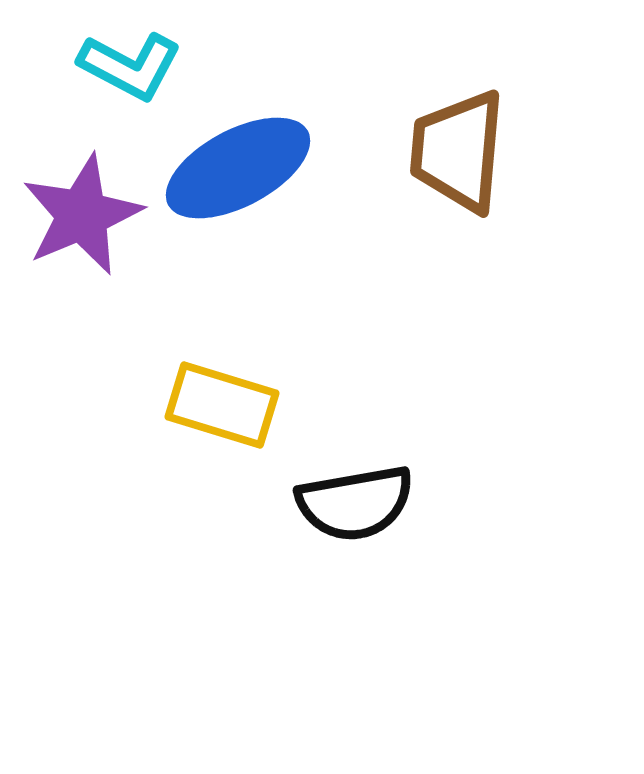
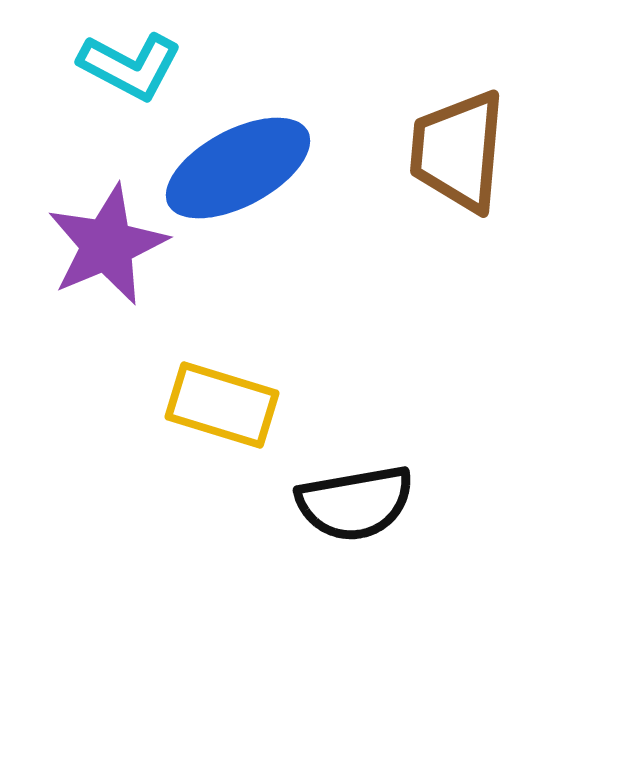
purple star: moved 25 px right, 30 px down
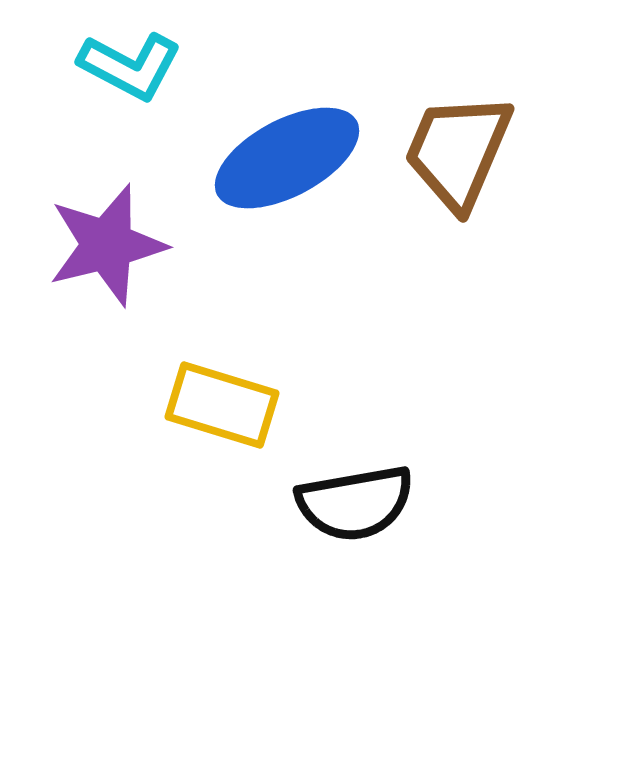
brown trapezoid: rotated 18 degrees clockwise
blue ellipse: moved 49 px right, 10 px up
purple star: rotated 9 degrees clockwise
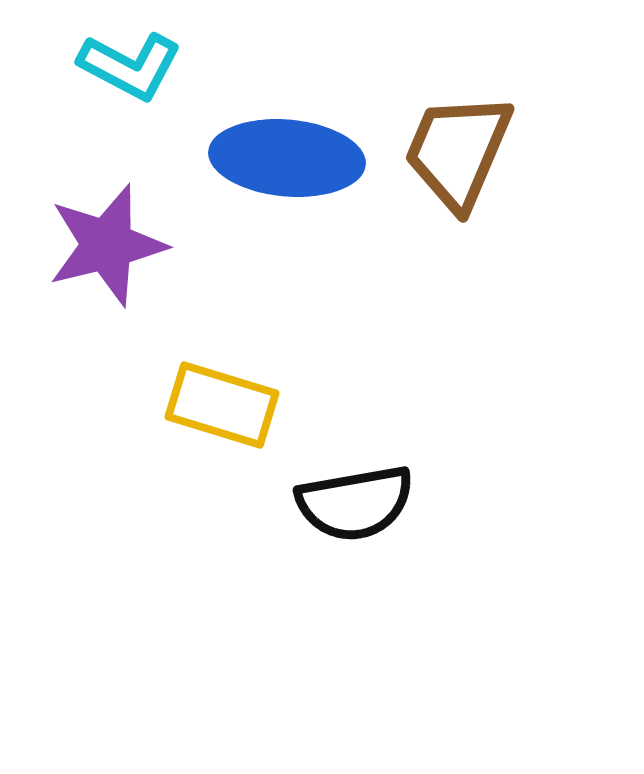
blue ellipse: rotated 33 degrees clockwise
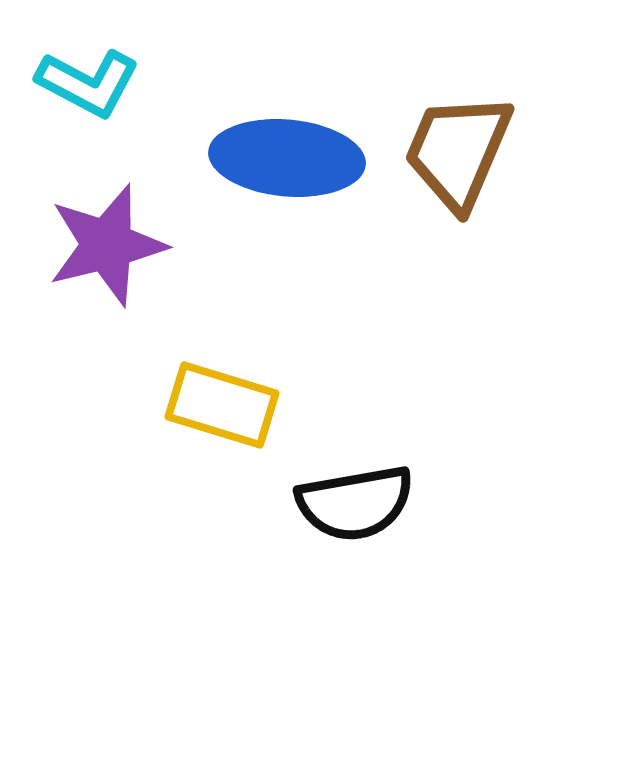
cyan L-shape: moved 42 px left, 17 px down
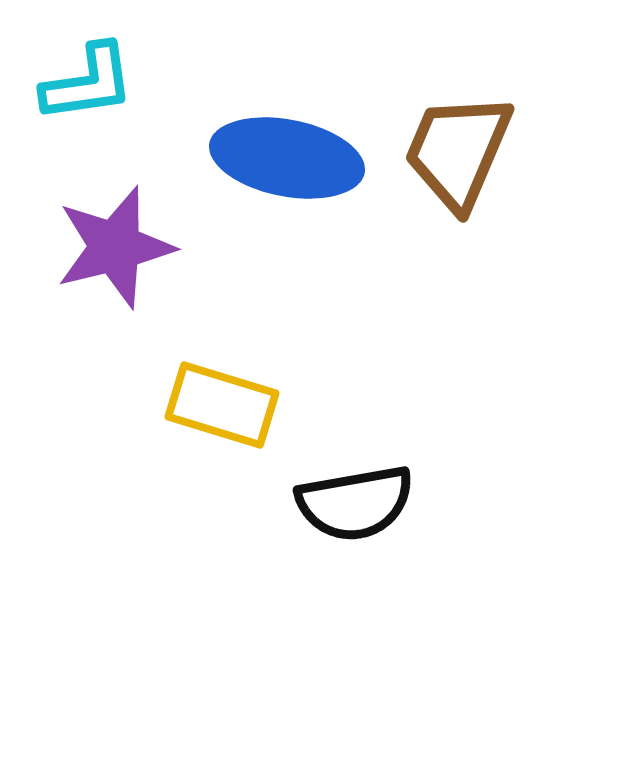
cyan L-shape: rotated 36 degrees counterclockwise
blue ellipse: rotated 6 degrees clockwise
purple star: moved 8 px right, 2 px down
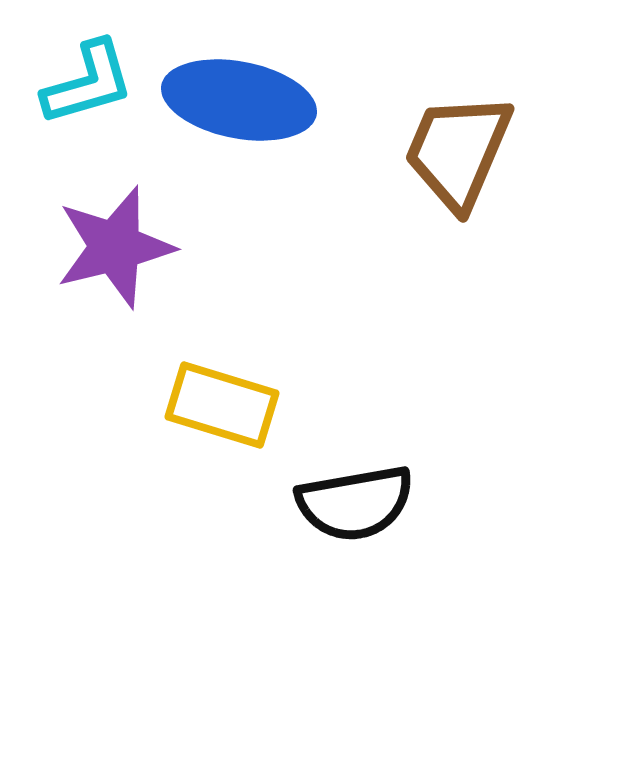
cyan L-shape: rotated 8 degrees counterclockwise
blue ellipse: moved 48 px left, 58 px up
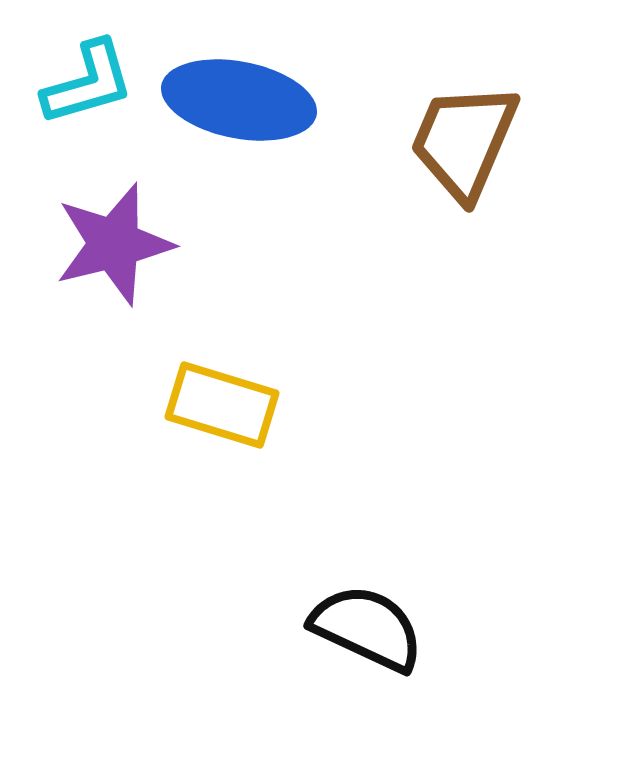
brown trapezoid: moved 6 px right, 10 px up
purple star: moved 1 px left, 3 px up
black semicircle: moved 12 px right, 125 px down; rotated 145 degrees counterclockwise
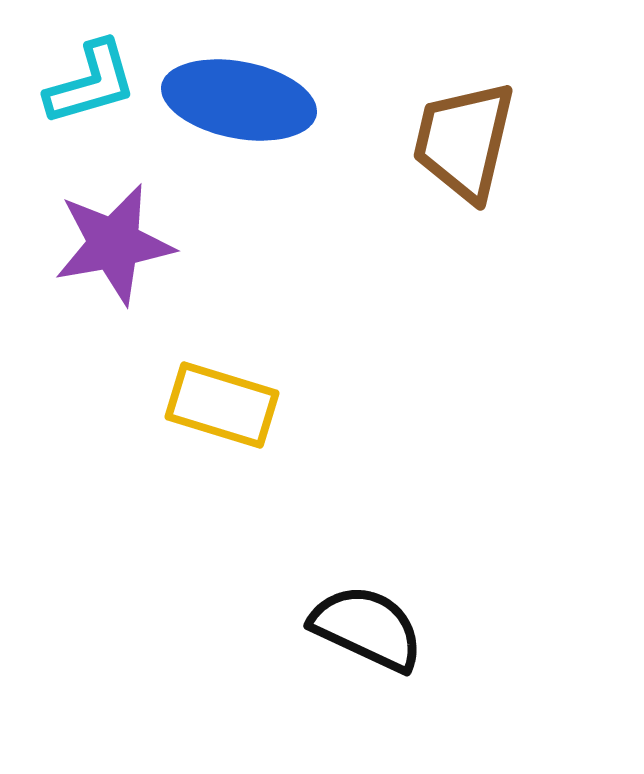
cyan L-shape: moved 3 px right
brown trapezoid: rotated 10 degrees counterclockwise
purple star: rotated 4 degrees clockwise
